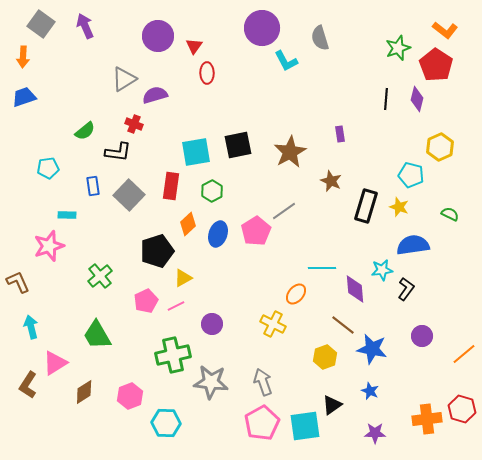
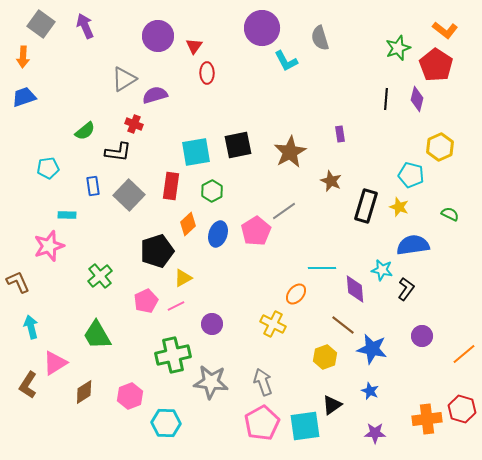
cyan star at (382, 270): rotated 20 degrees clockwise
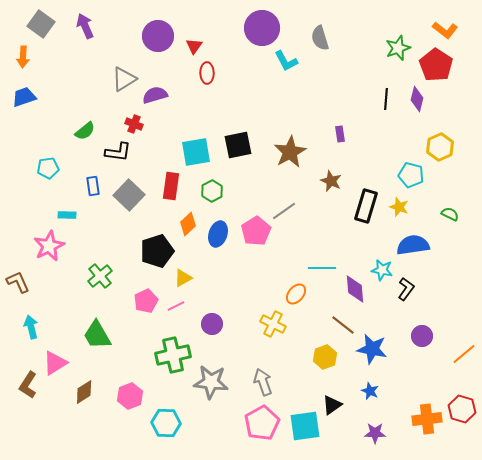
pink star at (49, 246): rotated 8 degrees counterclockwise
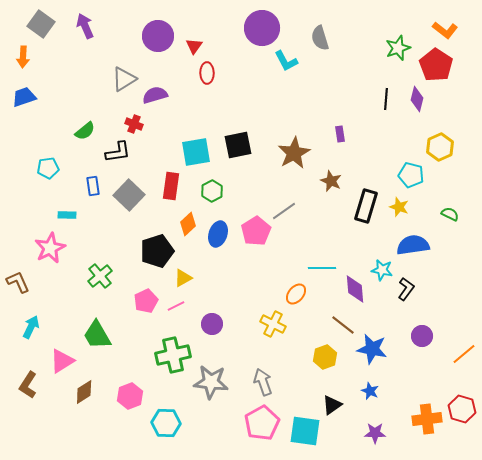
black L-shape at (118, 152): rotated 16 degrees counterclockwise
brown star at (290, 152): moved 4 px right, 1 px down
pink star at (49, 246): moved 1 px right, 2 px down
cyan arrow at (31, 327): rotated 40 degrees clockwise
pink triangle at (55, 363): moved 7 px right, 2 px up
cyan square at (305, 426): moved 5 px down; rotated 16 degrees clockwise
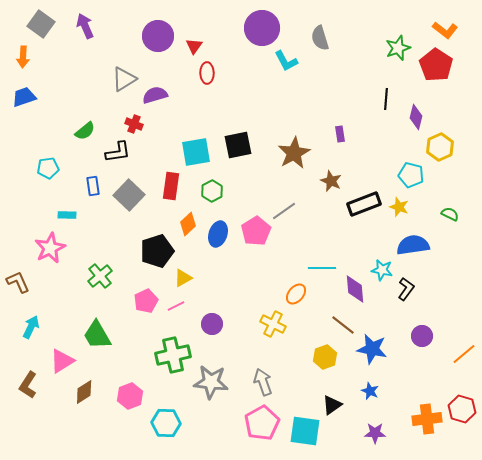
purple diamond at (417, 99): moved 1 px left, 18 px down
black rectangle at (366, 206): moved 2 px left, 2 px up; rotated 52 degrees clockwise
